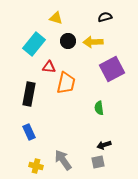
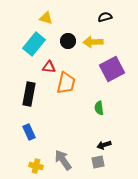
yellow triangle: moved 10 px left
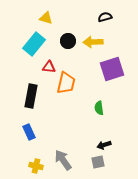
purple square: rotated 10 degrees clockwise
black rectangle: moved 2 px right, 2 px down
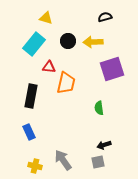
yellow cross: moved 1 px left
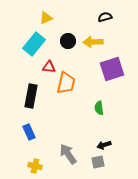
yellow triangle: rotated 40 degrees counterclockwise
gray arrow: moved 5 px right, 6 px up
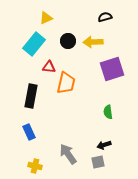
green semicircle: moved 9 px right, 4 px down
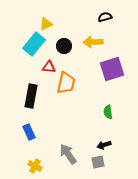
yellow triangle: moved 6 px down
black circle: moved 4 px left, 5 px down
yellow cross: rotated 16 degrees clockwise
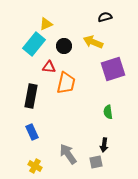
yellow arrow: rotated 24 degrees clockwise
purple square: moved 1 px right
blue rectangle: moved 3 px right
black arrow: rotated 64 degrees counterclockwise
gray square: moved 2 px left
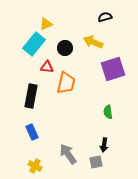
black circle: moved 1 px right, 2 px down
red triangle: moved 2 px left
